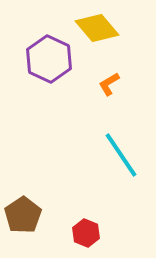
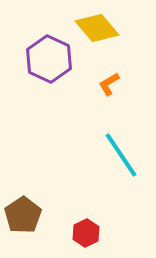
red hexagon: rotated 12 degrees clockwise
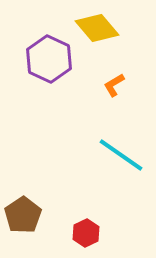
orange L-shape: moved 5 px right, 1 px down
cyan line: rotated 21 degrees counterclockwise
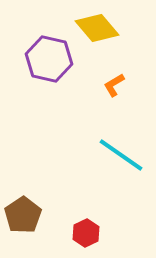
purple hexagon: rotated 12 degrees counterclockwise
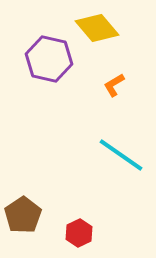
red hexagon: moved 7 px left
